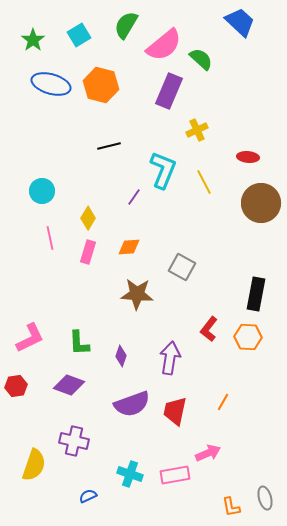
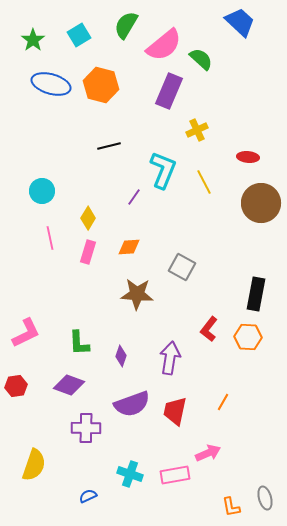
pink L-shape at (30, 338): moved 4 px left, 5 px up
purple cross at (74, 441): moved 12 px right, 13 px up; rotated 12 degrees counterclockwise
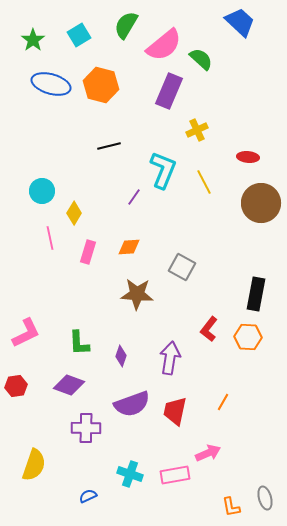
yellow diamond at (88, 218): moved 14 px left, 5 px up
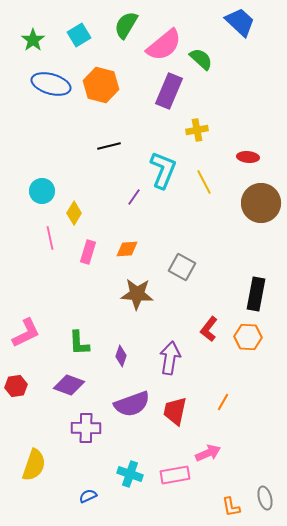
yellow cross at (197, 130): rotated 15 degrees clockwise
orange diamond at (129, 247): moved 2 px left, 2 px down
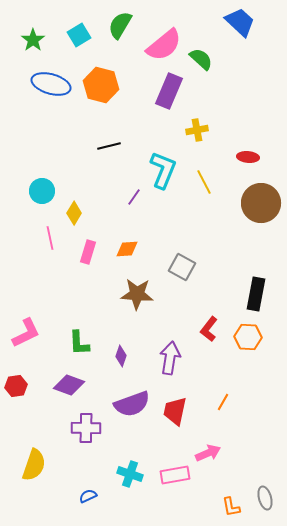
green semicircle at (126, 25): moved 6 px left
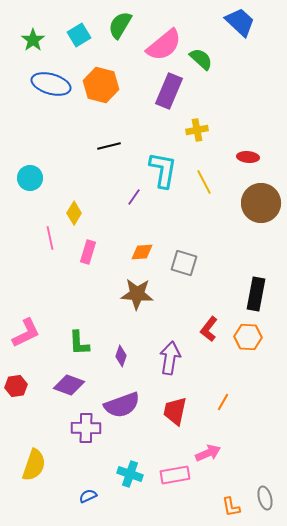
cyan L-shape at (163, 170): rotated 12 degrees counterclockwise
cyan circle at (42, 191): moved 12 px left, 13 px up
orange diamond at (127, 249): moved 15 px right, 3 px down
gray square at (182, 267): moved 2 px right, 4 px up; rotated 12 degrees counterclockwise
purple semicircle at (132, 404): moved 10 px left, 1 px down
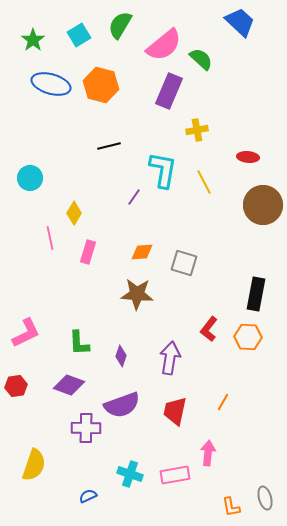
brown circle at (261, 203): moved 2 px right, 2 px down
pink arrow at (208, 453): rotated 60 degrees counterclockwise
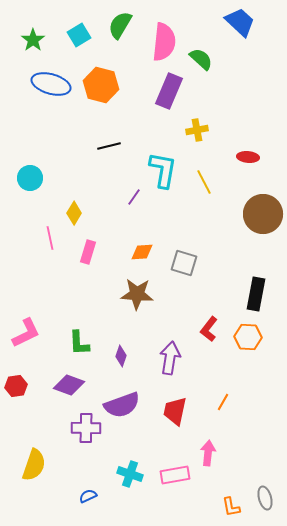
pink semicircle at (164, 45): moved 3 px up; rotated 45 degrees counterclockwise
brown circle at (263, 205): moved 9 px down
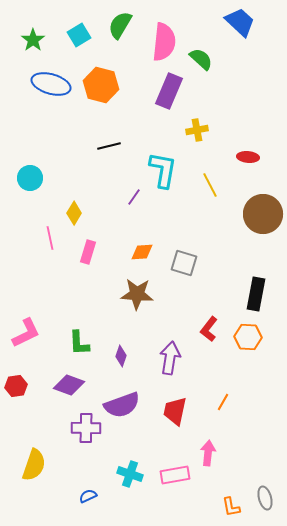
yellow line at (204, 182): moved 6 px right, 3 px down
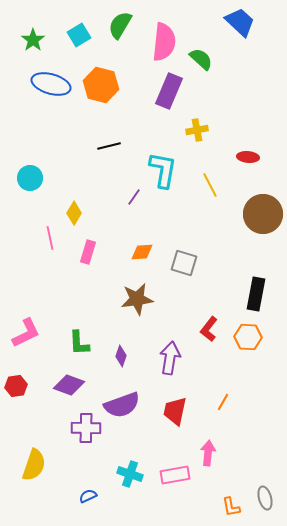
brown star at (137, 294): moved 5 px down; rotated 12 degrees counterclockwise
